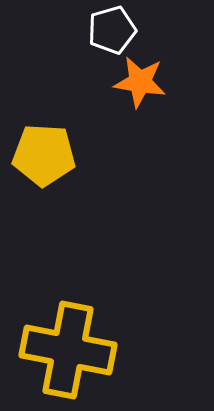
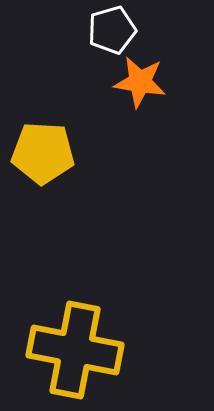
yellow pentagon: moved 1 px left, 2 px up
yellow cross: moved 7 px right
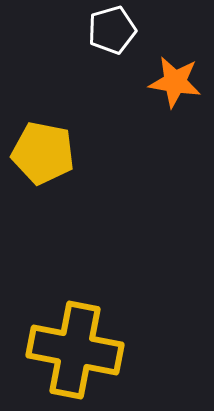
orange star: moved 35 px right
yellow pentagon: rotated 8 degrees clockwise
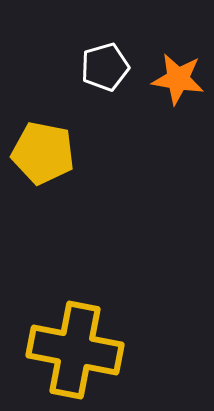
white pentagon: moved 7 px left, 37 px down
orange star: moved 3 px right, 3 px up
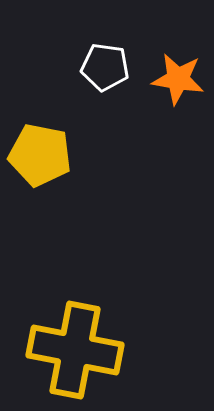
white pentagon: rotated 24 degrees clockwise
yellow pentagon: moved 3 px left, 2 px down
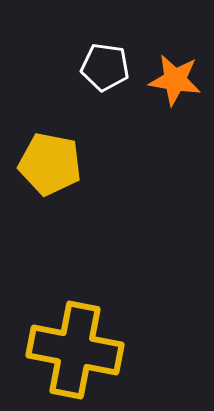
orange star: moved 3 px left, 1 px down
yellow pentagon: moved 10 px right, 9 px down
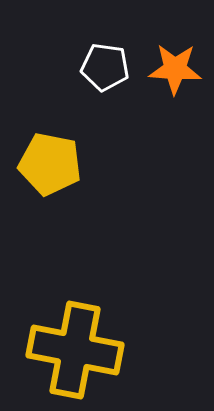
orange star: moved 11 px up; rotated 6 degrees counterclockwise
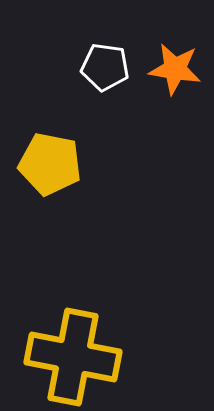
orange star: rotated 6 degrees clockwise
yellow cross: moved 2 px left, 7 px down
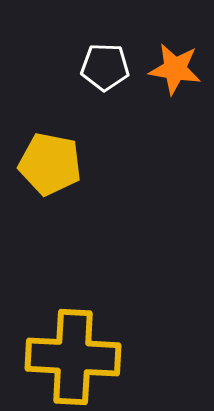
white pentagon: rotated 6 degrees counterclockwise
yellow cross: rotated 8 degrees counterclockwise
